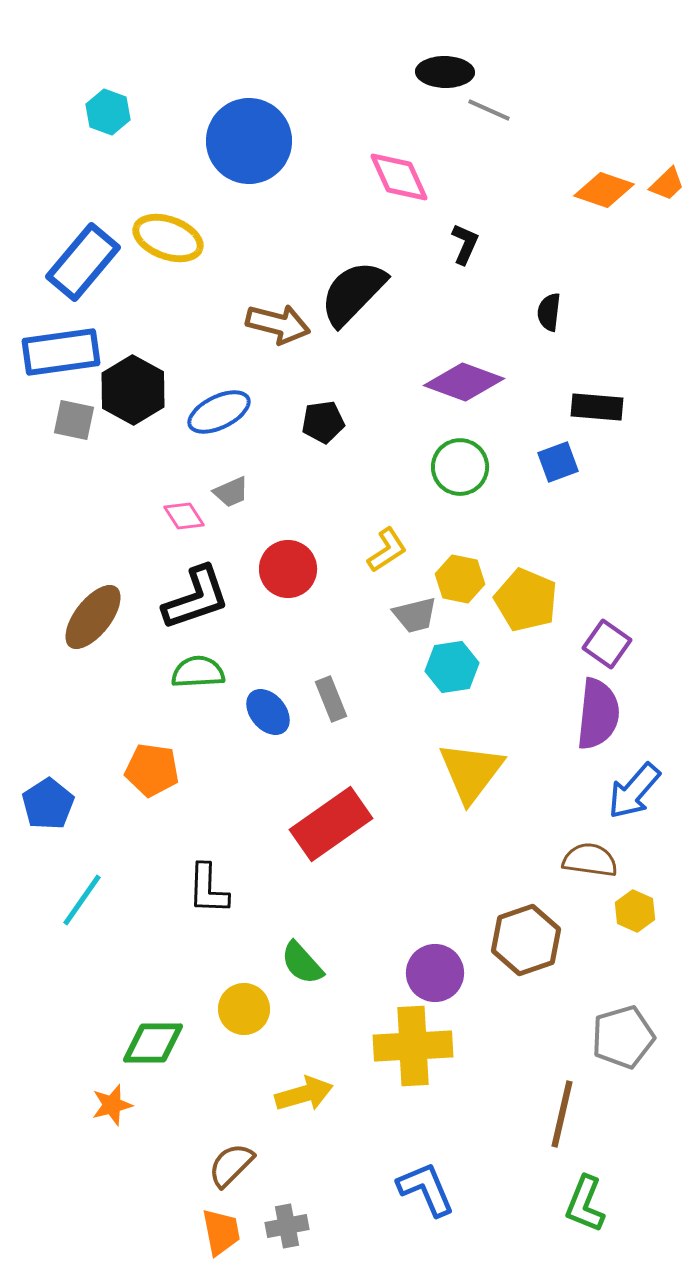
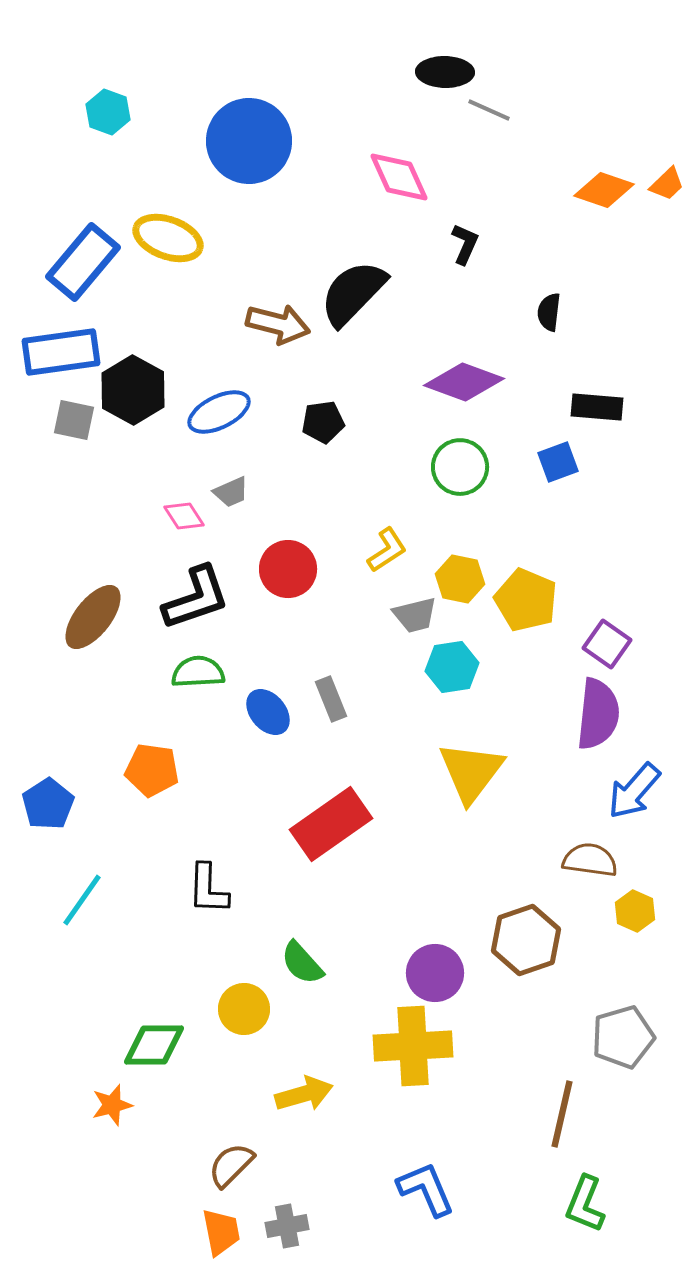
green diamond at (153, 1043): moved 1 px right, 2 px down
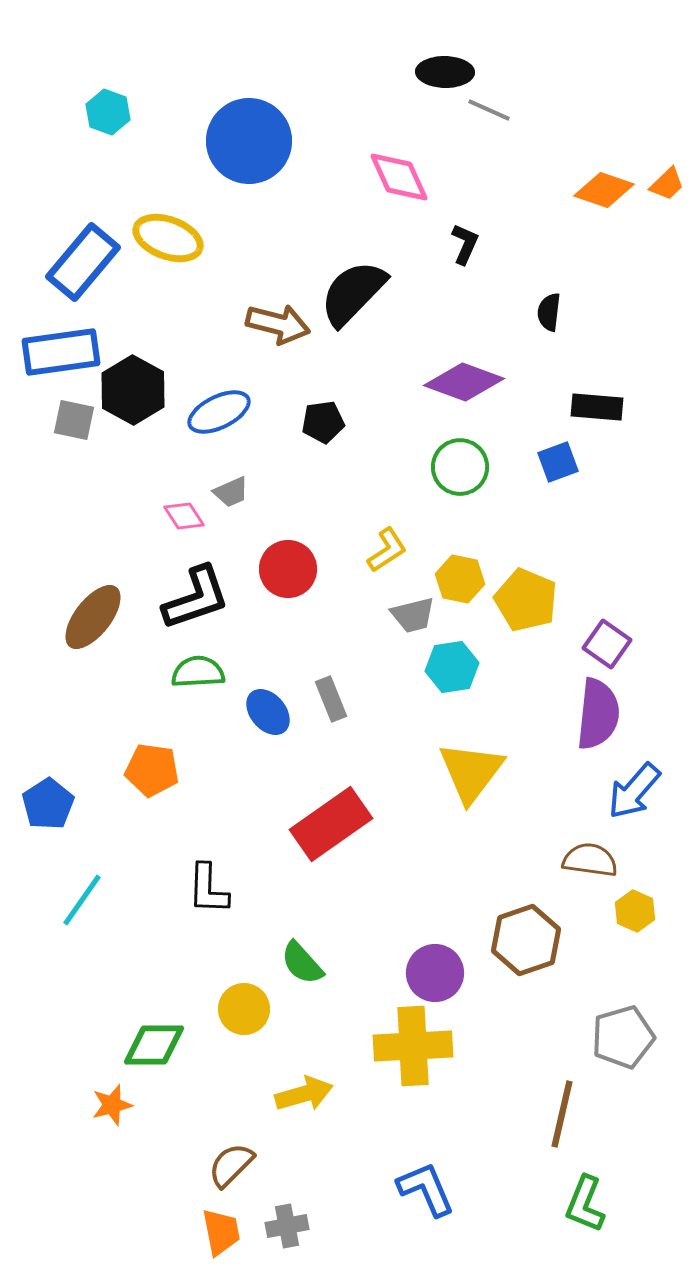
gray trapezoid at (415, 615): moved 2 px left
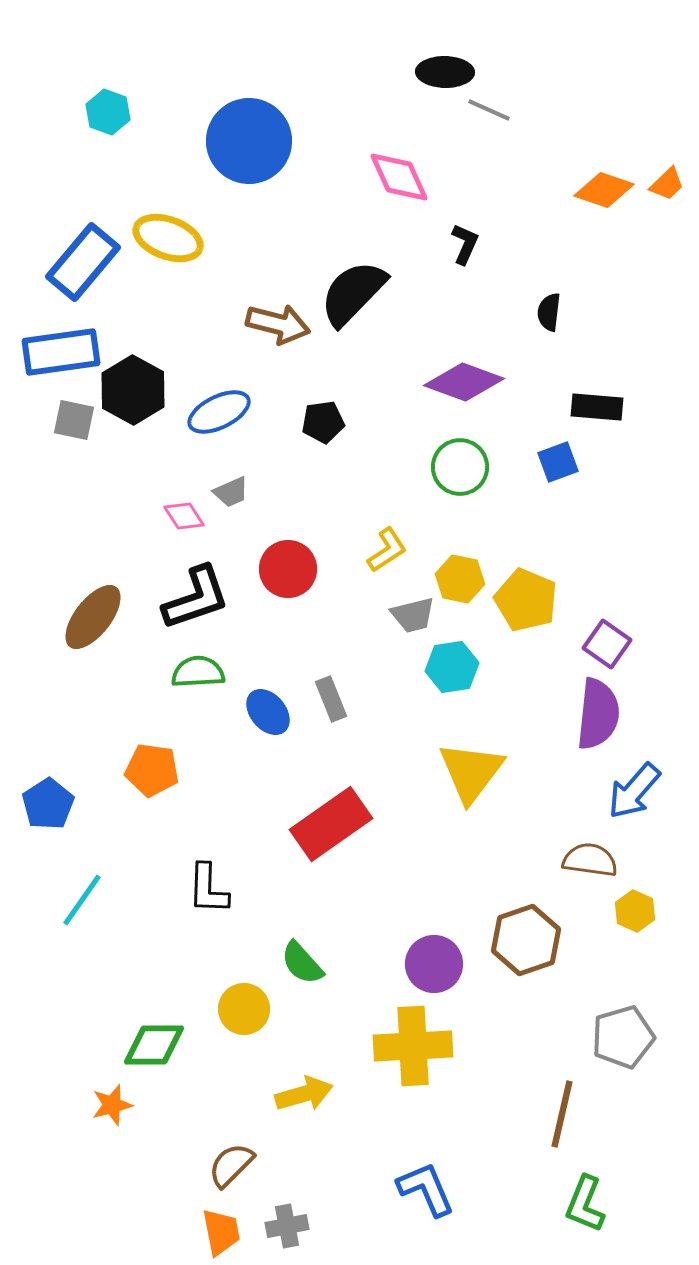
purple circle at (435, 973): moved 1 px left, 9 px up
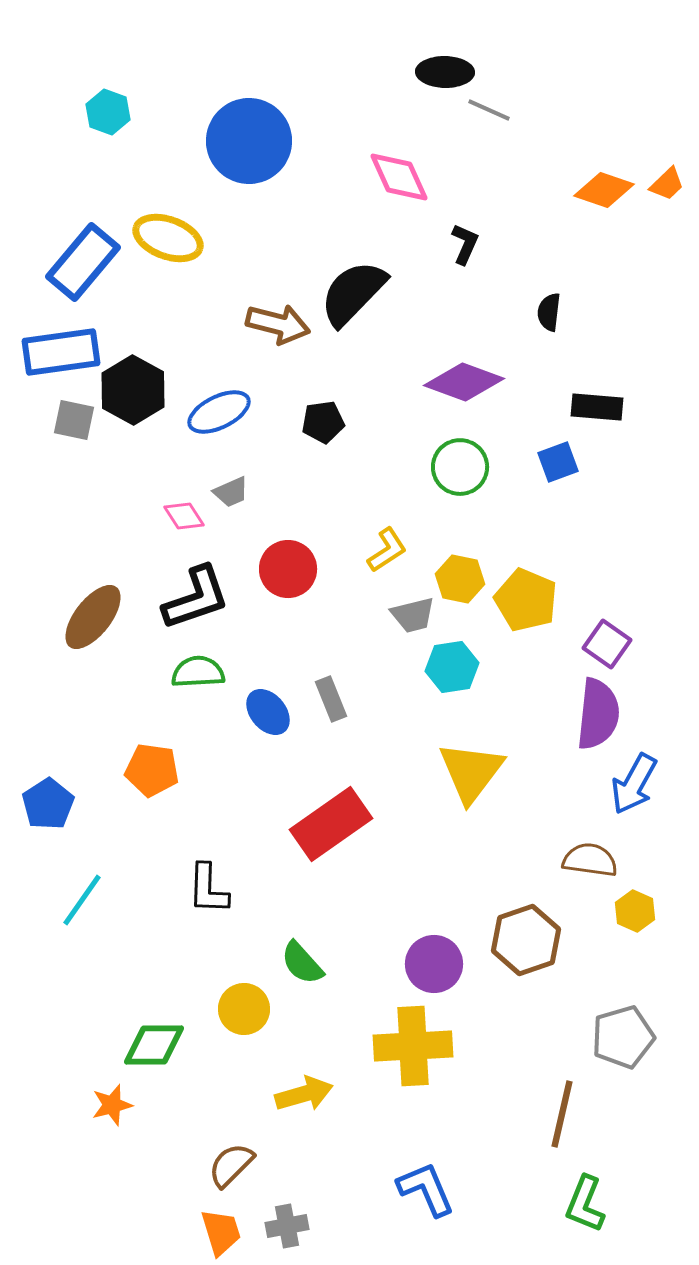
blue arrow at (634, 791): moved 7 px up; rotated 12 degrees counterclockwise
orange trapezoid at (221, 1232): rotated 6 degrees counterclockwise
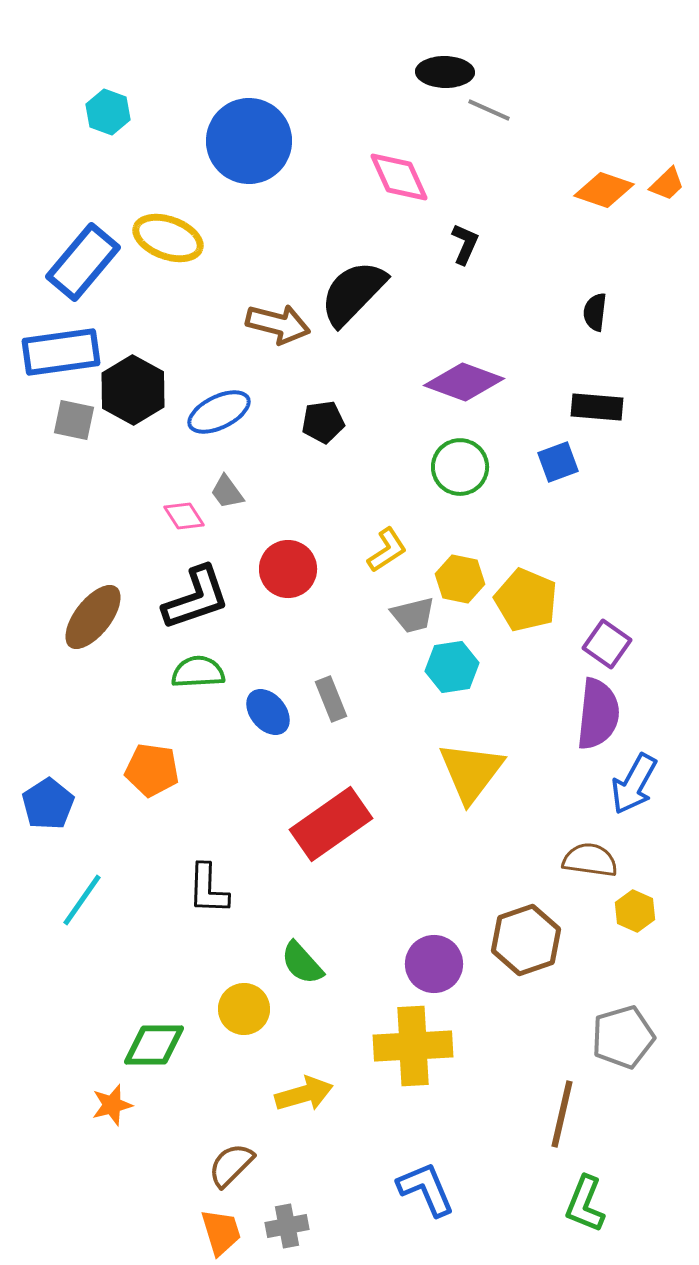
black semicircle at (549, 312): moved 46 px right
gray trapezoid at (231, 492): moved 4 px left; rotated 78 degrees clockwise
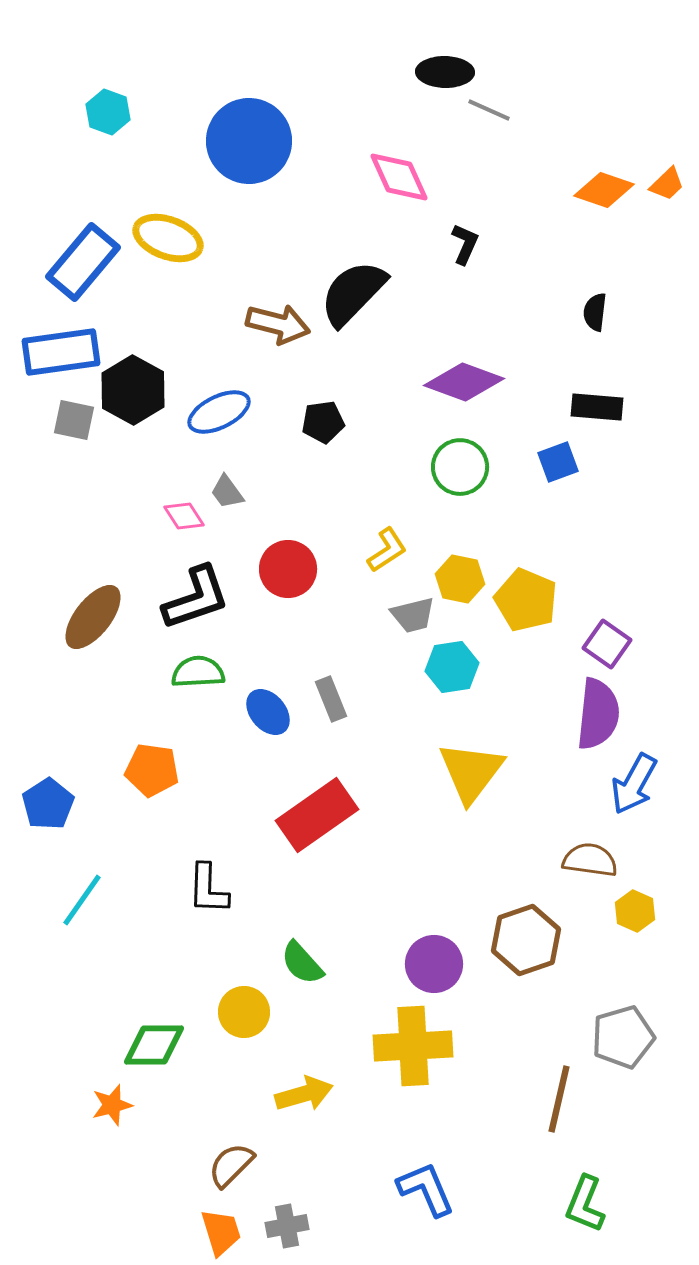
red rectangle at (331, 824): moved 14 px left, 9 px up
yellow circle at (244, 1009): moved 3 px down
brown line at (562, 1114): moved 3 px left, 15 px up
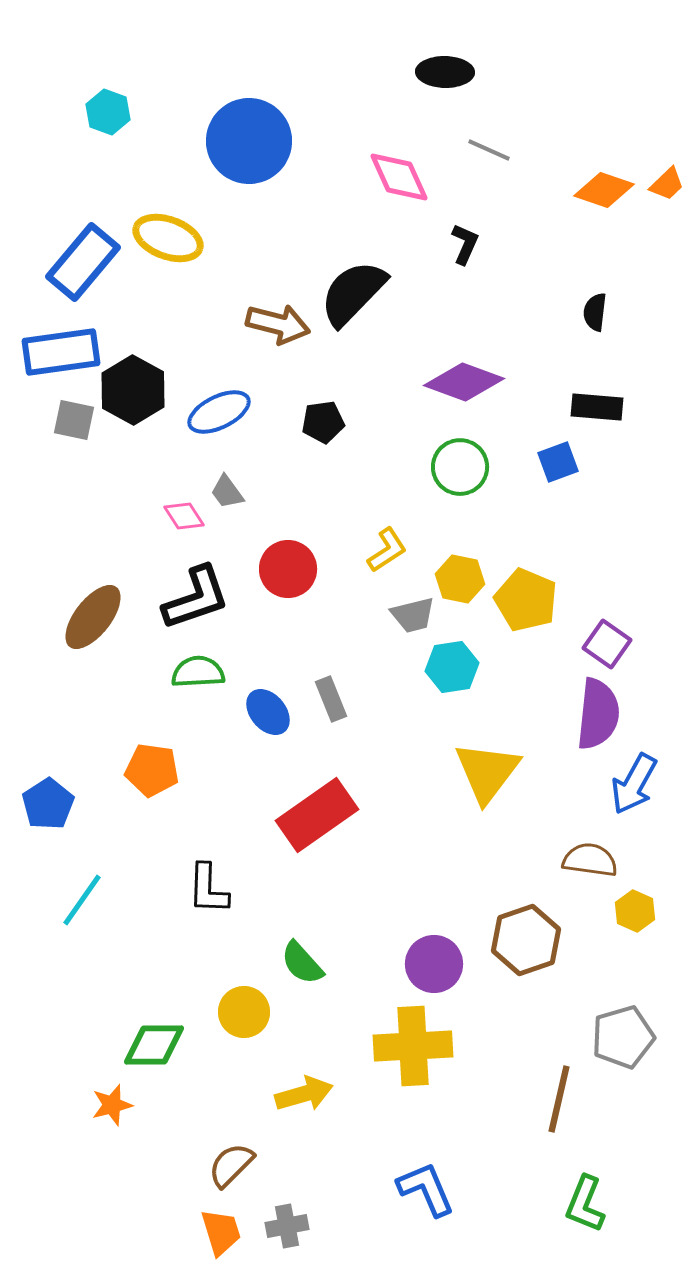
gray line at (489, 110): moved 40 px down
yellow triangle at (471, 772): moved 16 px right
